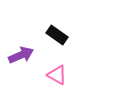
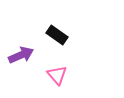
pink triangle: rotated 20 degrees clockwise
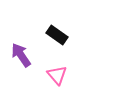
purple arrow: rotated 100 degrees counterclockwise
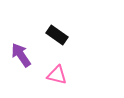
pink triangle: rotated 35 degrees counterclockwise
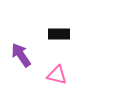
black rectangle: moved 2 px right, 1 px up; rotated 35 degrees counterclockwise
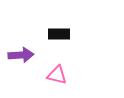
purple arrow: rotated 120 degrees clockwise
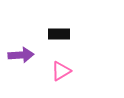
pink triangle: moved 4 px right, 4 px up; rotated 45 degrees counterclockwise
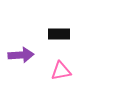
pink triangle: rotated 20 degrees clockwise
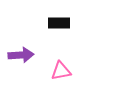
black rectangle: moved 11 px up
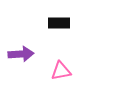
purple arrow: moved 1 px up
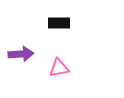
pink triangle: moved 2 px left, 3 px up
